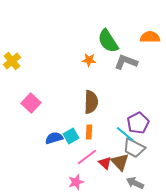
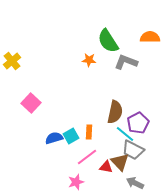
brown semicircle: moved 24 px right, 10 px down; rotated 10 degrees clockwise
gray trapezoid: moved 1 px left, 2 px down
red triangle: moved 1 px right, 4 px down; rotated 32 degrees counterclockwise
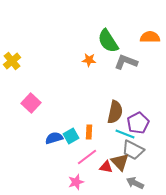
cyan line: rotated 18 degrees counterclockwise
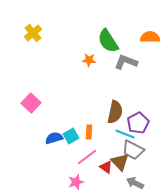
yellow cross: moved 21 px right, 28 px up
red triangle: rotated 24 degrees clockwise
